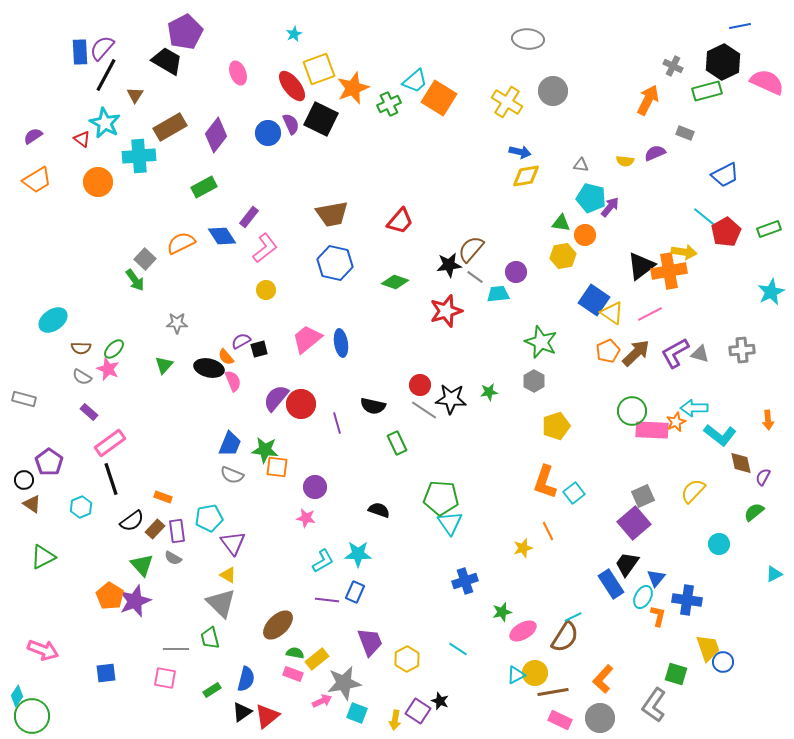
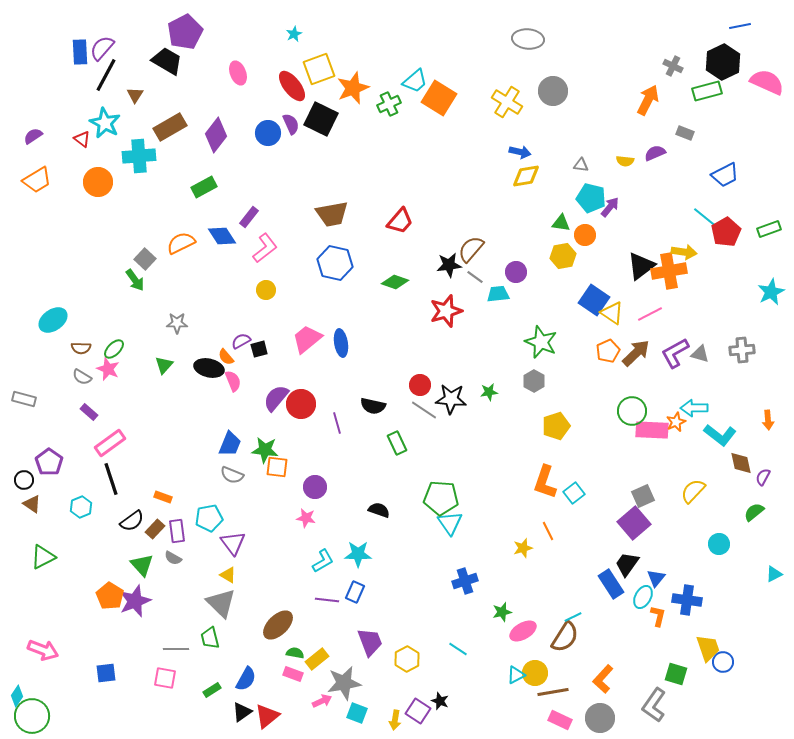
blue semicircle at (246, 679): rotated 15 degrees clockwise
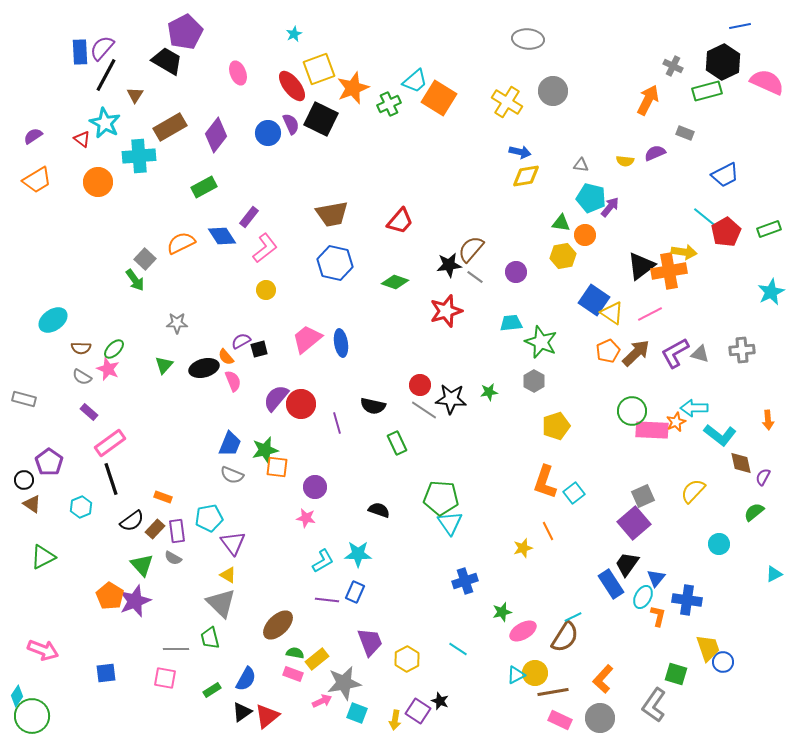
cyan trapezoid at (498, 294): moved 13 px right, 29 px down
black ellipse at (209, 368): moved 5 px left; rotated 28 degrees counterclockwise
green star at (265, 450): rotated 20 degrees counterclockwise
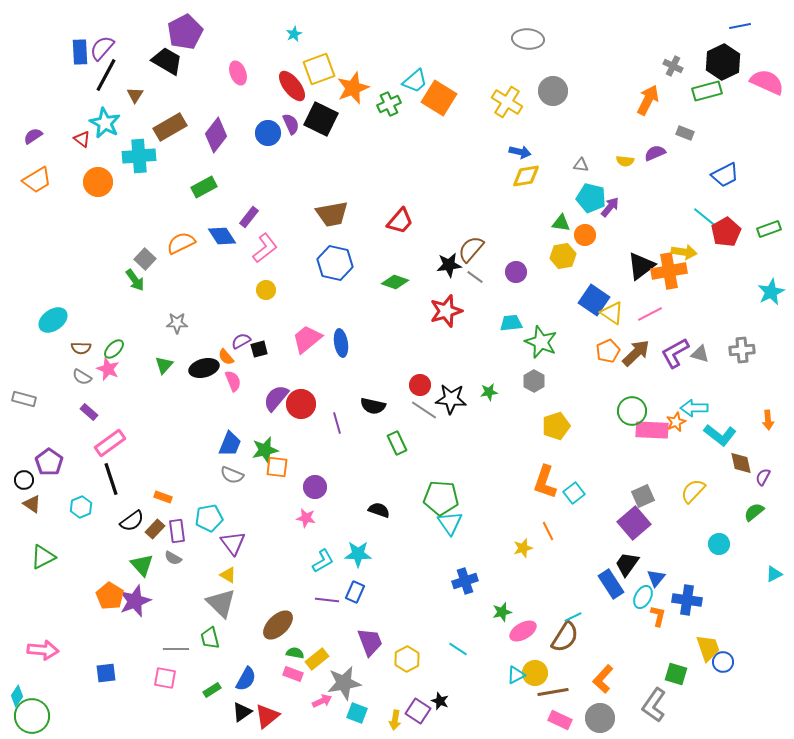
pink arrow at (43, 650): rotated 16 degrees counterclockwise
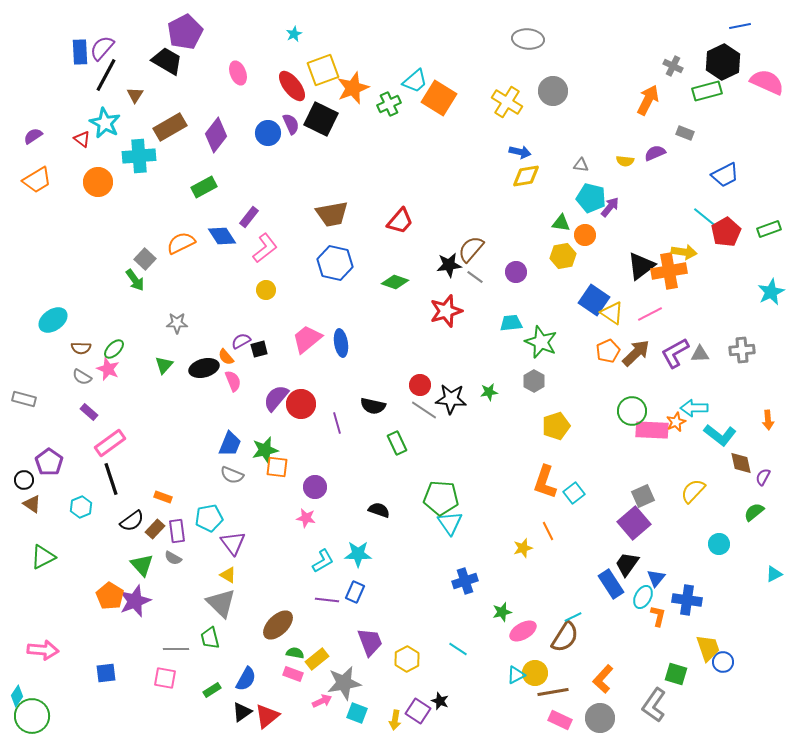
yellow square at (319, 69): moved 4 px right, 1 px down
gray triangle at (700, 354): rotated 18 degrees counterclockwise
